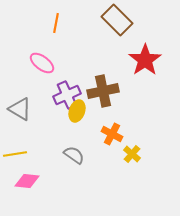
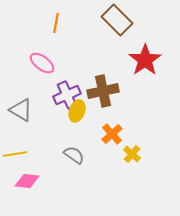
gray triangle: moved 1 px right, 1 px down
orange cross: rotated 20 degrees clockwise
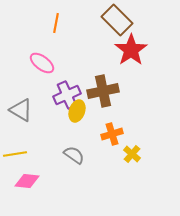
red star: moved 14 px left, 10 px up
orange cross: rotated 25 degrees clockwise
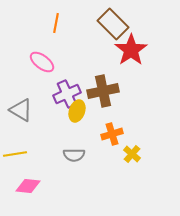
brown rectangle: moved 4 px left, 4 px down
pink ellipse: moved 1 px up
purple cross: moved 1 px up
gray semicircle: rotated 145 degrees clockwise
pink diamond: moved 1 px right, 5 px down
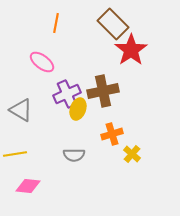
yellow ellipse: moved 1 px right, 2 px up
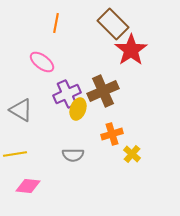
brown cross: rotated 12 degrees counterclockwise
gray semicircle: moved 1 px left
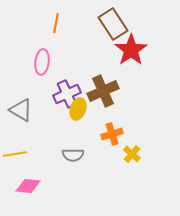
brown rectangle: rotated 12 degrees clockwise
pink ellipse: rotated 60 degrees clockwise
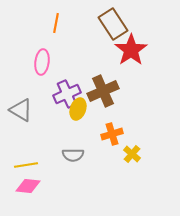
yellow line: moved 11 px right, 11 px down
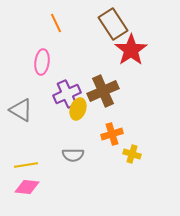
orange line: rotated 36 degrees counterclockwise
yellow cross: rotated 24 degrees counterclockwise
pink diamond: moved 1 px left, 1 px down
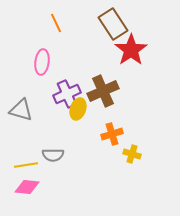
gray triangle: rotated 15 degrees counterclockwise
gray semicircle: moved 20 px left
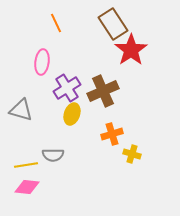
purple cross: moved 6 px up; rotated 8 degrees counterclockwise
yellow ellipse: moved 6 px left, 5 px down
